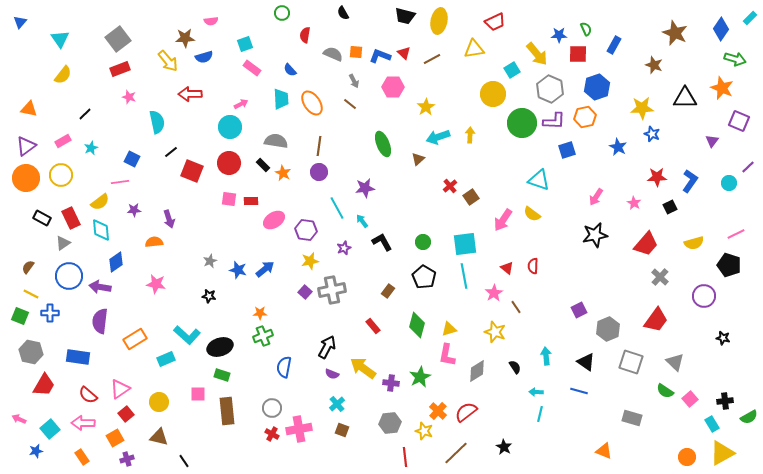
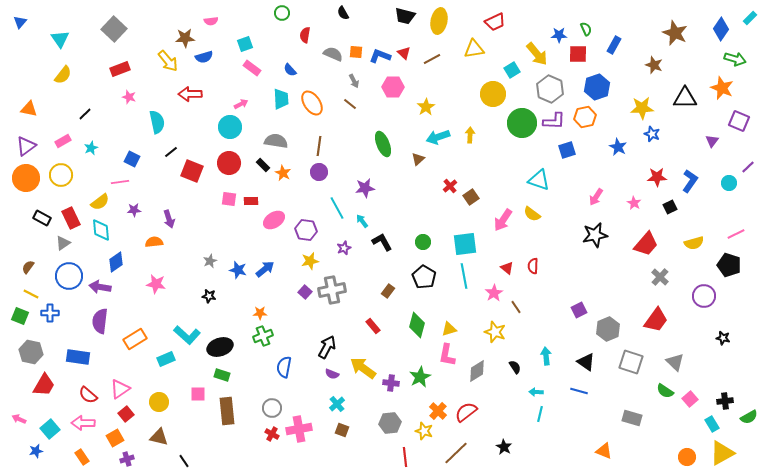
gray square at (118, 39): moved 4 px left, 10 px up; rotated 10 degrees counterclockwise
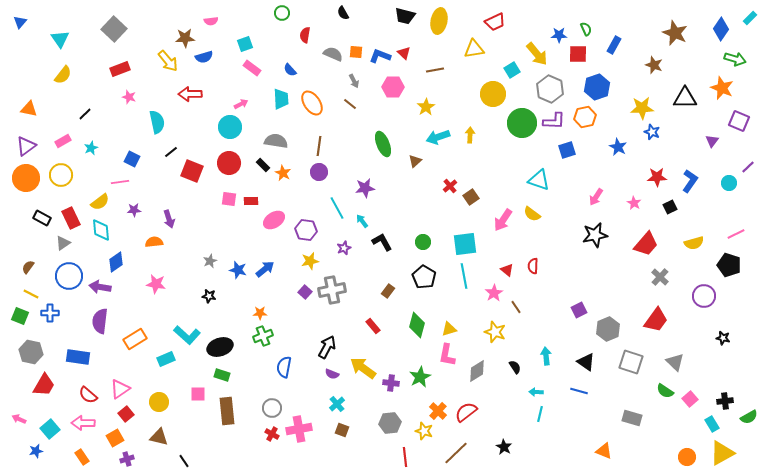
brown line at (432, 59): moved 3 px right, 11 px down; rotated 18 degrees clockwise
blue star at (652, 134): moved 2 px up
brown triangle at (418, 159): moved 3 px left, 2 px down
red triangle at (507, 268): moved 2 px down
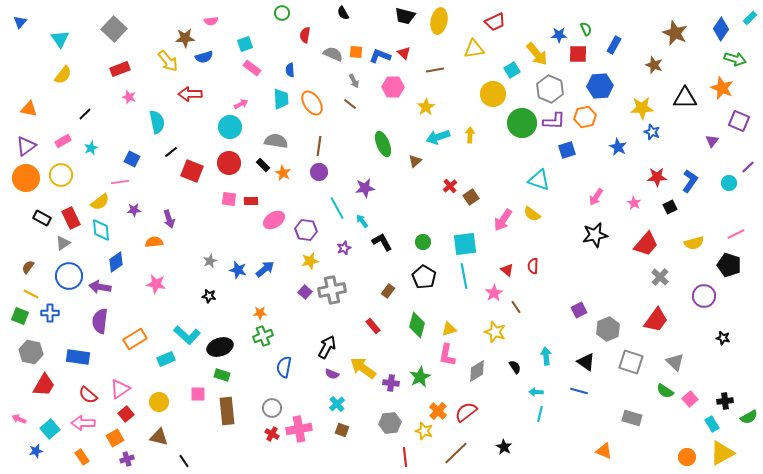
blue semicircle at (290, 70): rotated 40 degrees clockwise
blue hexagon at (597, 87): moved 3 px right, 1 px up; rotated 15 degrees clockwise
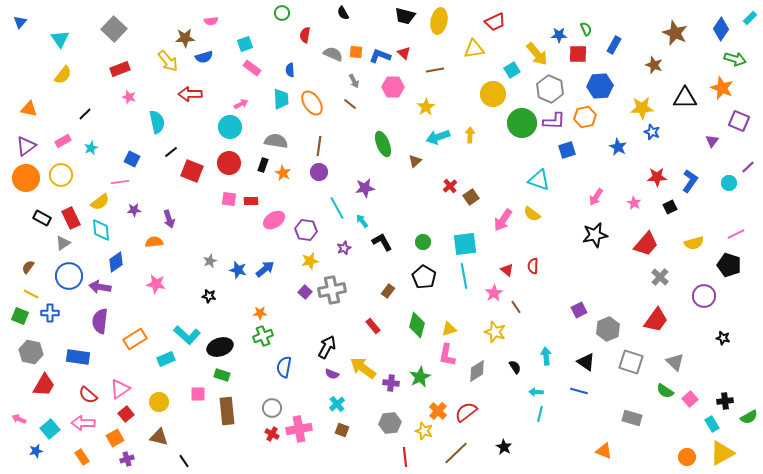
black rectangle at (263, 165): rotated 64 degrees clockwise
